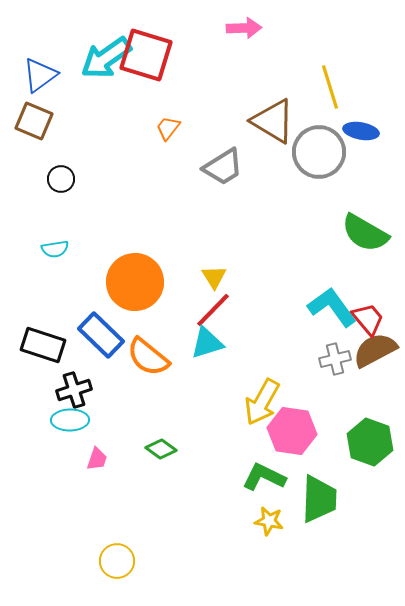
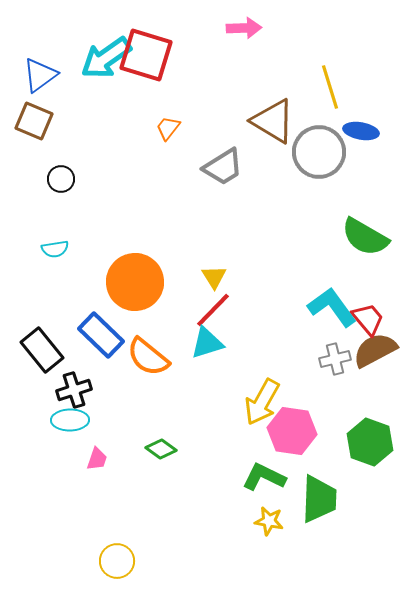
green semicircle: moved 4 px down
black rectangle: moved 1 px left, 5 px down; rotated 33 degrees clockwise
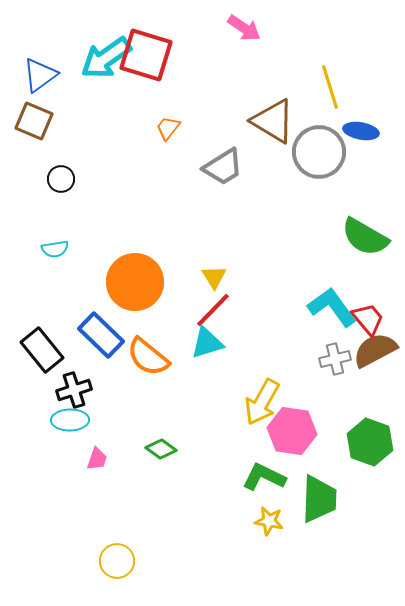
pink arrow: rotated 36 degrees clockwise
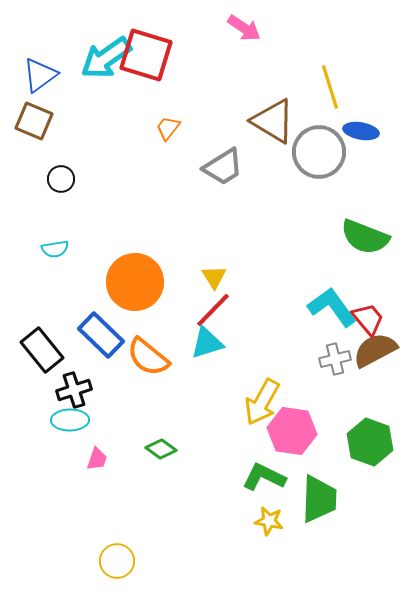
green semicircle: rotated 9 degrees counterclockwise
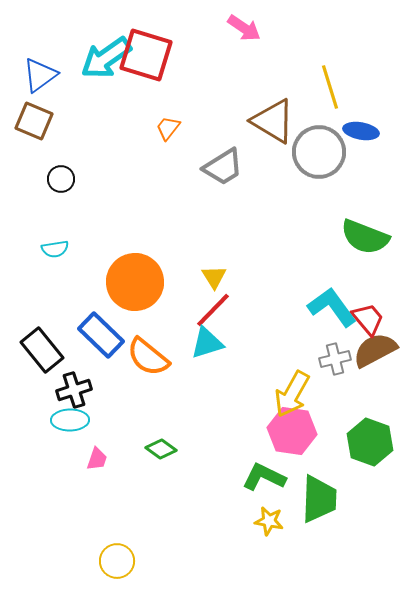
yellow arrow: moved 30 px right, 8 px up
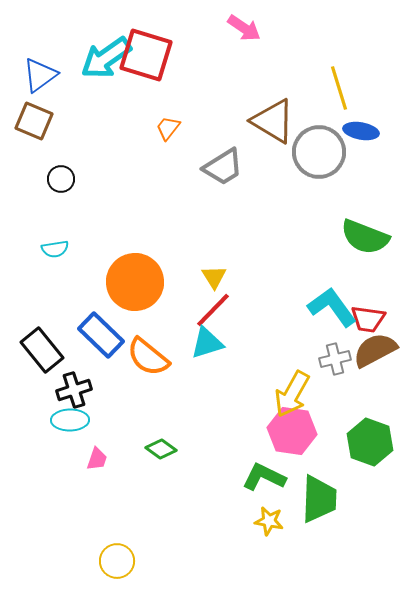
yellow line: moved 9 px right, 1 px down
red trapezoid: rotated 138 degrees clockwise
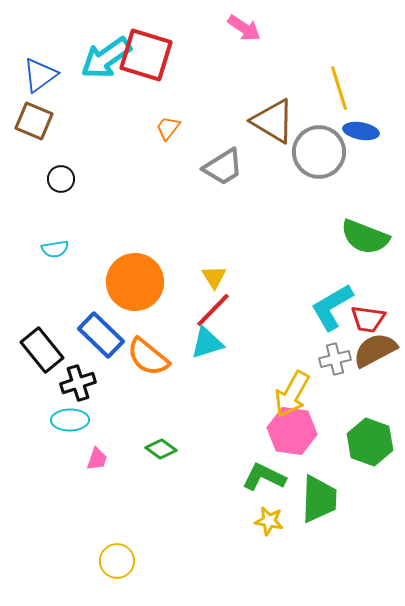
cyan L-shape: rotated 84 degrees counterclockwise
black cross: moved 4 px right, 7 px up
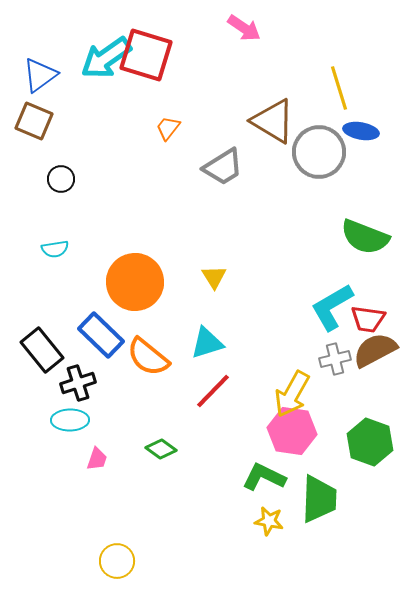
red line: moved 81 px down
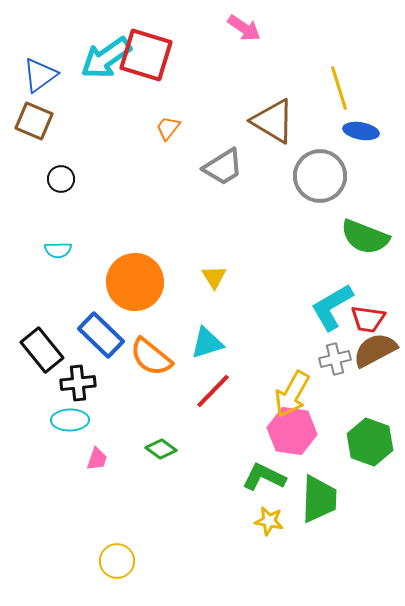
gray circle: moved 1 px right, 24 px down
cyan semicircle: moved 3 px right, 1 px down; rotated 8 degrees clockwise
orange semicircle: moved 3 px right
black cross: rotated 12 degrees clockwise
